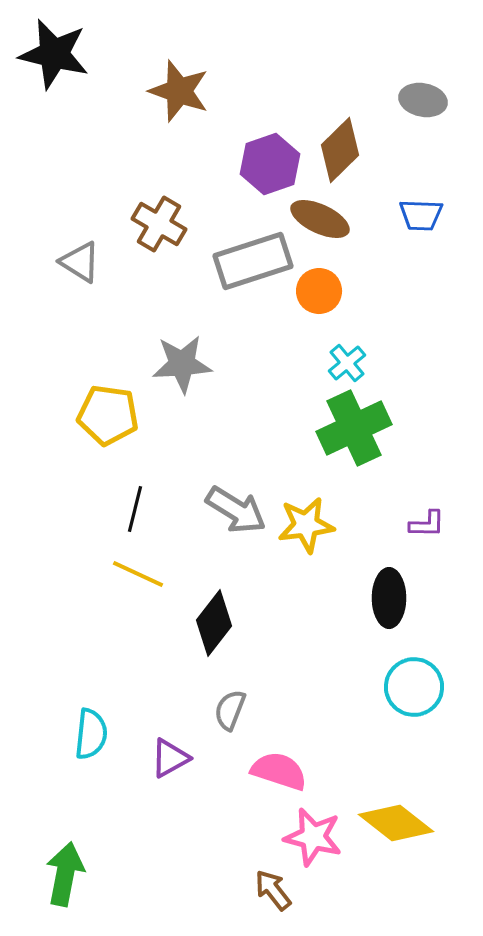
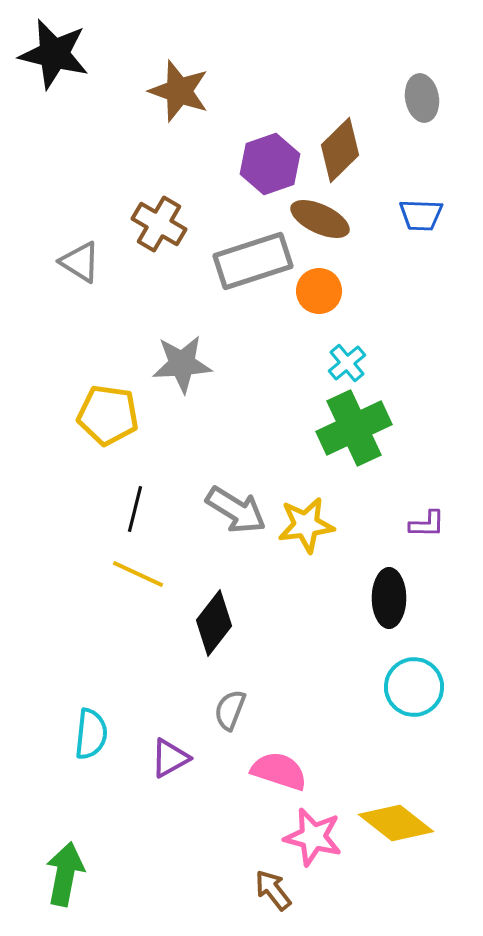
gray ellipse: moved 1 px left, 2 px up; rotated 69 degrees clockwise
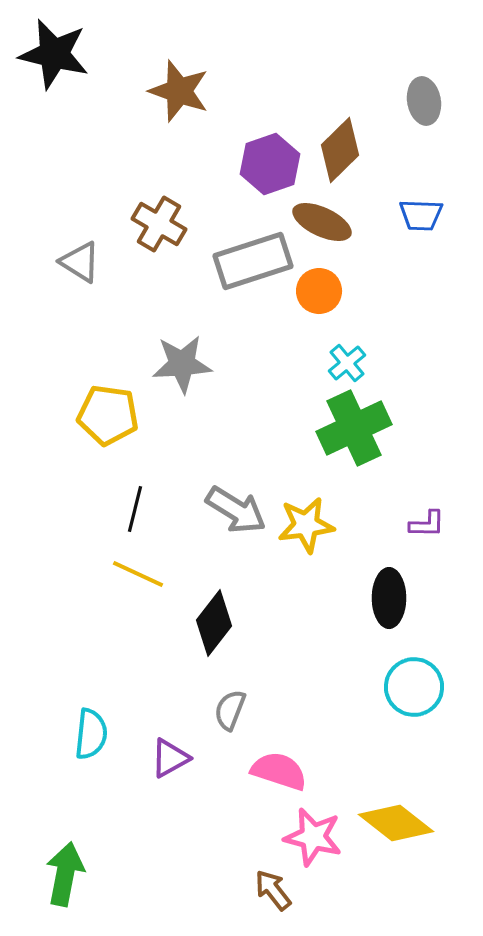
gray ellipse: moved 2 px right, 3 px down
brown ellipse: moved 2 px right, 3 px down
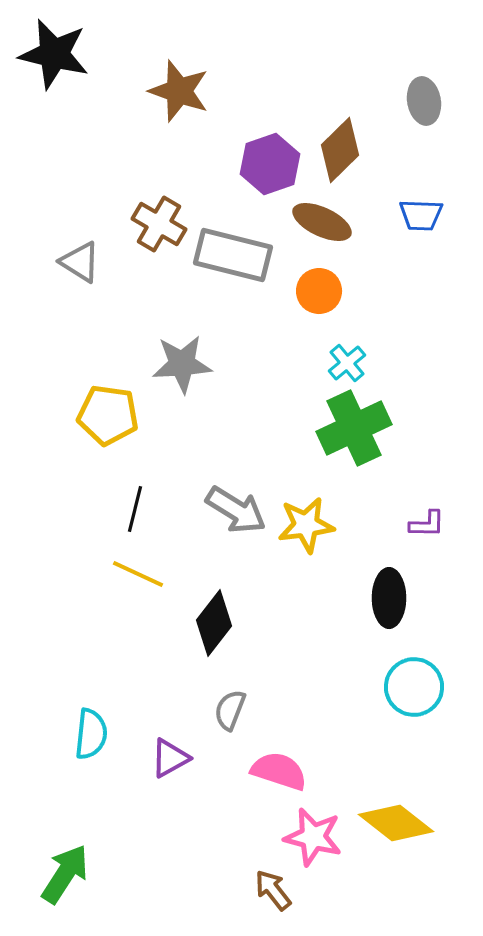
gray rectangle: moved 20 px left, 6 px up; rotated 32 degrees clockwise
green arrow: rotated 22 degrees clockwise
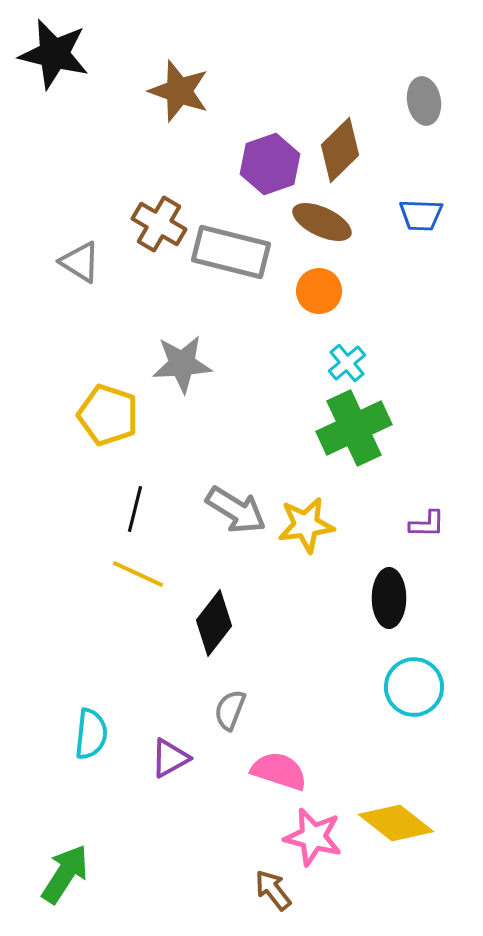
gray rectangle: moved 2 px left, 3 px up
yellow pentagon: rotated 10 degrees clockwise
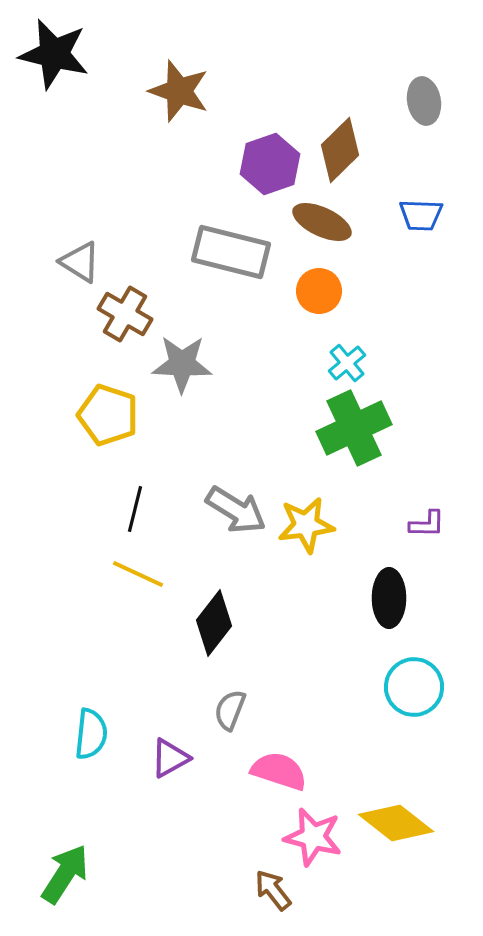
brown cross: moved 34 px left, 90 px down
gray star: rotated 6 degrees clockwise
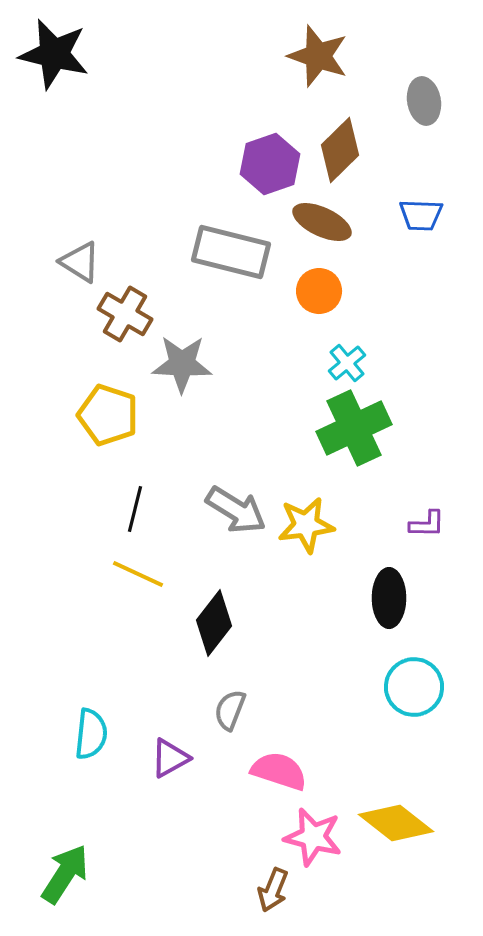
brown star: moved 139 px right, 35 px up
brown arrow: rotated 120 degrees counterclockwise
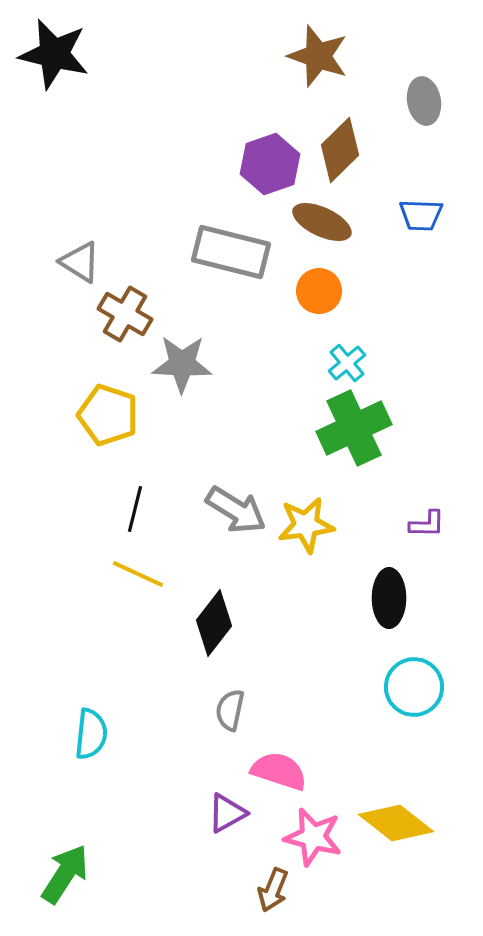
gray semicircle: rotated 9 degrees counterclockwise
purple triangle: moved 57 px right, 55 px down
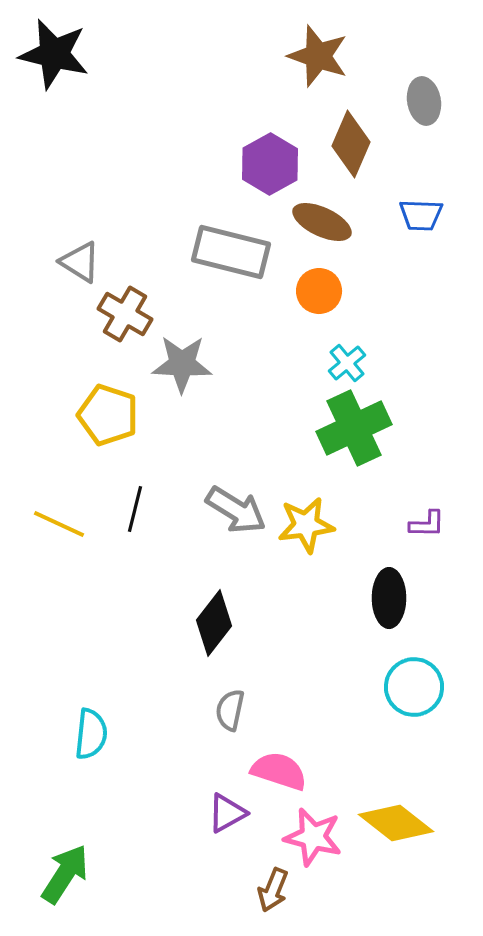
brown diamond: moved 11 px right, 6 px up; rotated 22 degrees counterclockwise
purple hexagon: rotated 10 degrees counterclockwise
yellow line: moved 79 px left, 50 px up
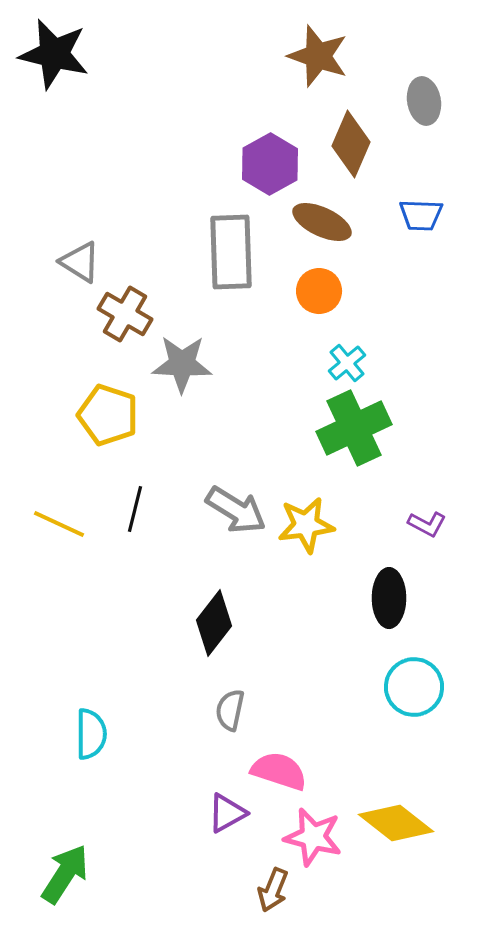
gray rectangle: rotated 74 degrees clockwise
purple L-shape: rotated 27 degrees clockwise
cyan semicircle: rotated 6 degrees counterclockwise
